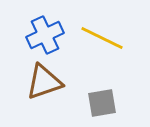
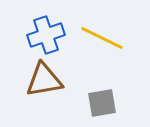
blue cross: moved 1 px right; rotated 6 degrees clockwise
brown triangle: moved 2 px up; rotated 9 degrees clockwise
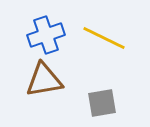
yellow line: moved 2 px right
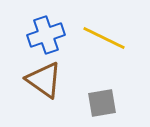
brown triangle: rotated 45 degrees clockwise
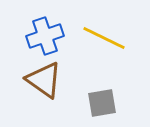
blue cross: moved 1 px left, 1 px down
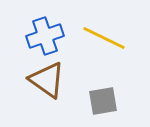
brown triangle: moved 3 px right
gray square: moved 1 px right, 2 px up
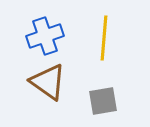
yellow line: rotated 69 degrees clockwise
brown triangle: moved 1 px right, 2 px down
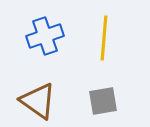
brown triangle: moved 10 px left, 19 px down
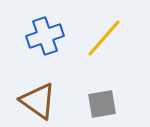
yellow line: rotated 36 degrees clockwise
gray square: moved 1 px left, 3 px down
